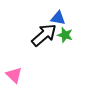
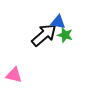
blue triangle: moved 4 px down
pink triangle: rotated 30 degrees counterclockwise
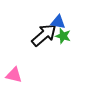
green star: moved 2 px left, 1 px down
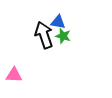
black arrow: rotated 68 degrees counterclockwise
pink triangle: rotated 12 degrees counterclockwise
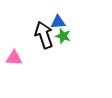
blue triangle: rotated 14 degrees counterclockwise
pink triangle: moved 17 px up
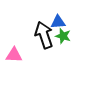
pink triangle: moved 3 px up
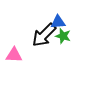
black arrow: rotated 116 degrees counterclockwise
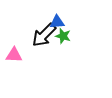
blue triangle: moved 1 px left
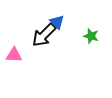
blue triangle: rotated 49 degrees clockwise
green star: moved 28 px right
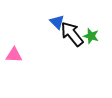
black arrow: moved 28 px right, 1 px up; rotated 96 degrees clockwise
